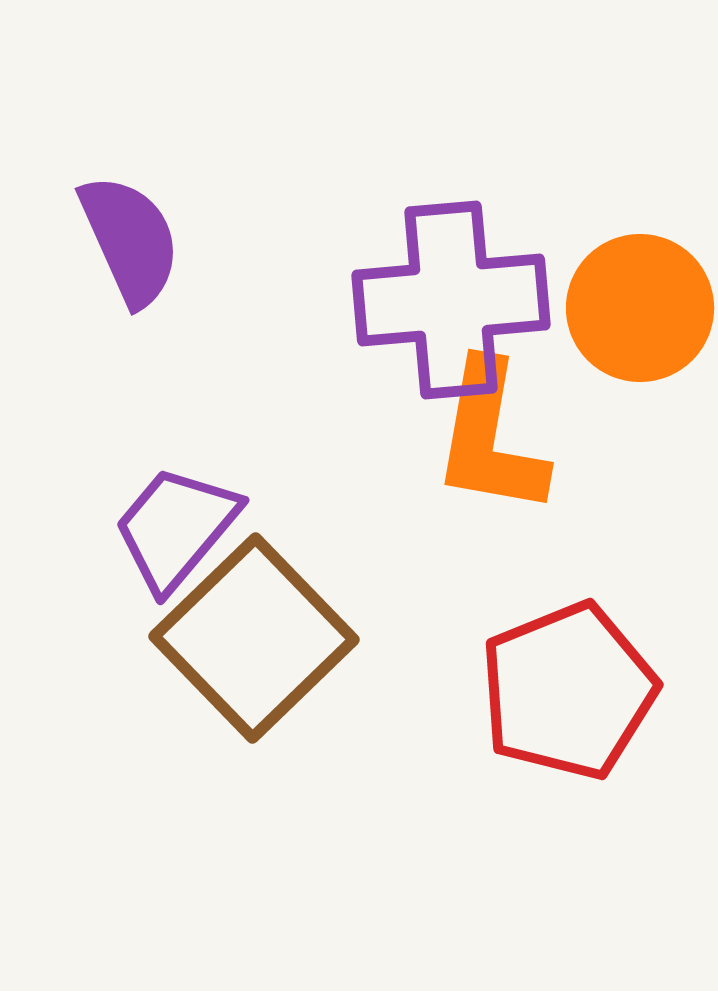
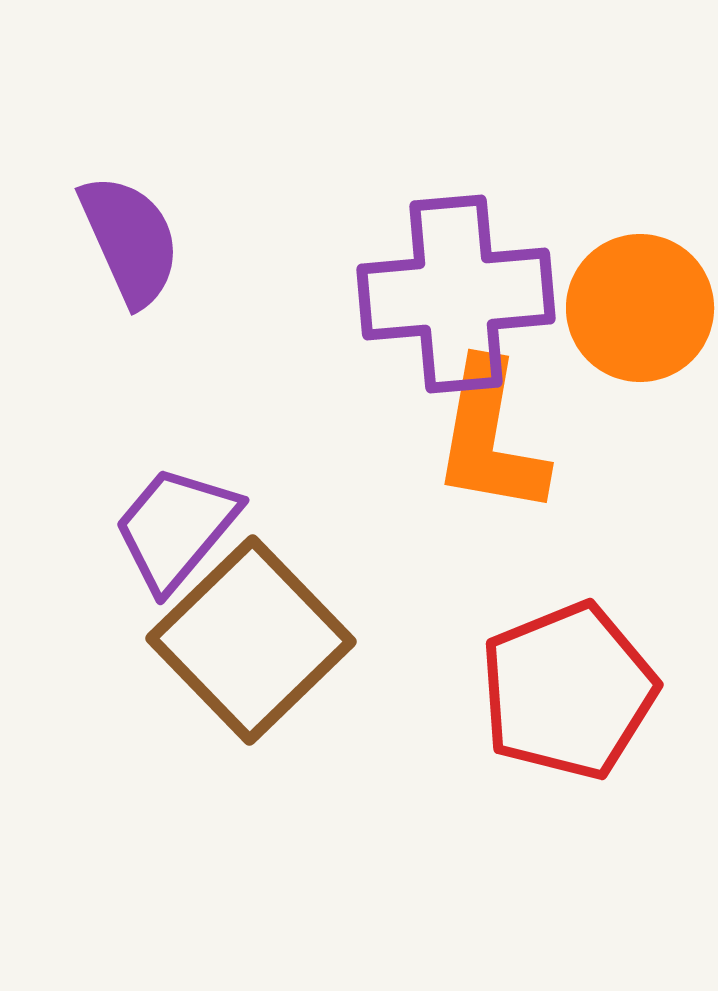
purple cross: moved 5 px right, 6 px up
brown square: moved 3 px left, 2 px down
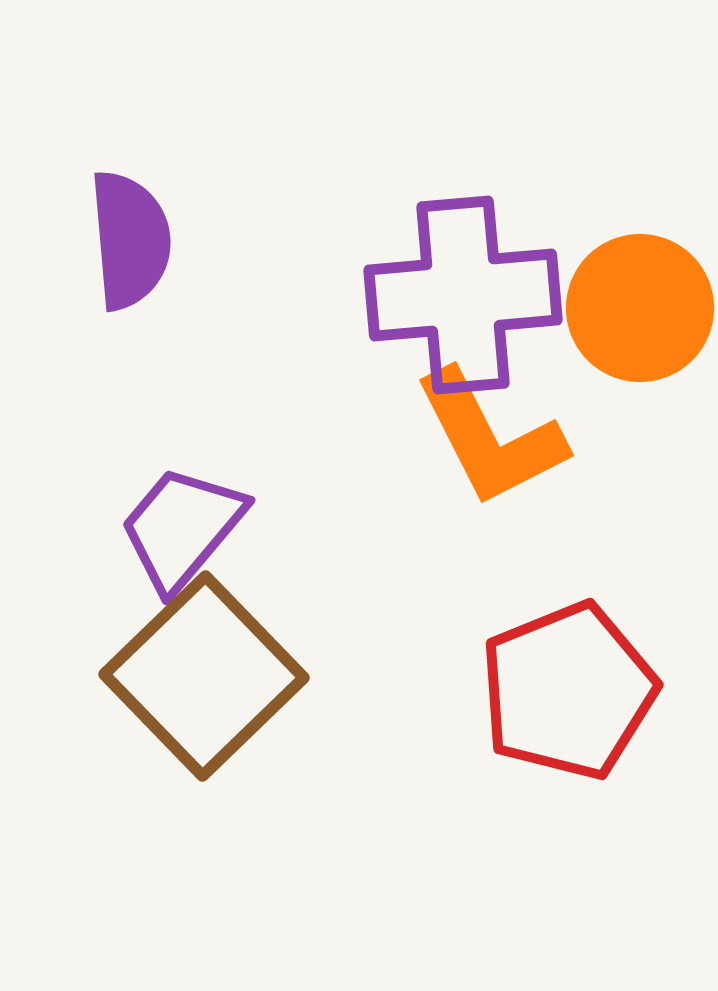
purple semicircle: rotated 19 degrees clockwise
purple cross: moved 7 px right, 1 px down
orange L-shape: rotated 37 degrees counterclockwise
purple trapezoid: moved 6 px right
brown square: moved 47 px left, 36 px down
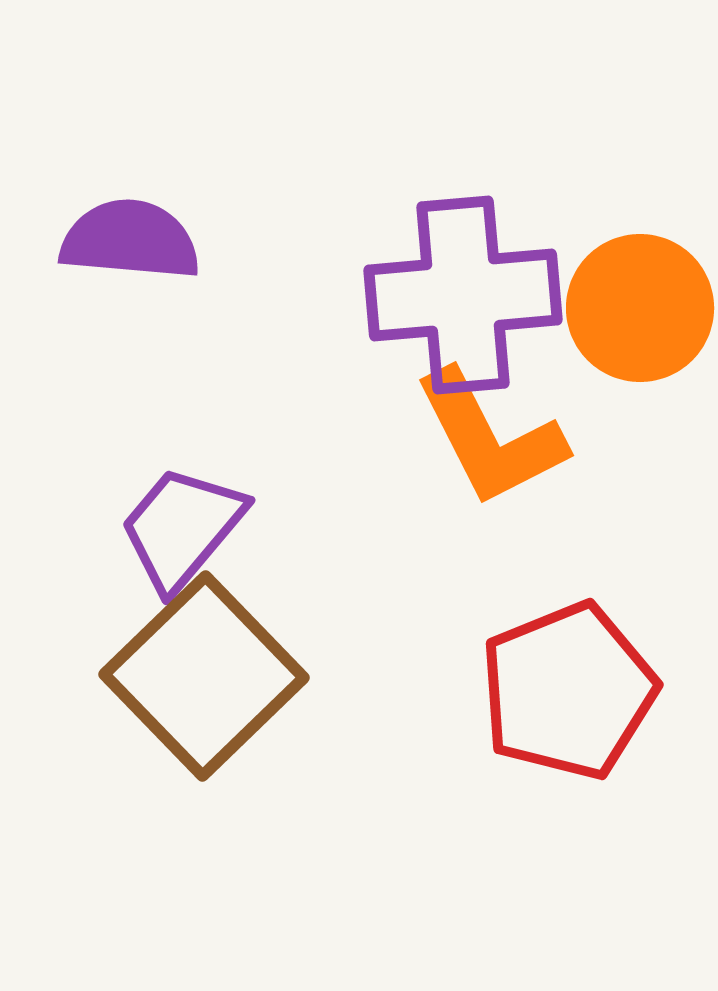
purple semicircle: rotated 80 degrees counterclockwise
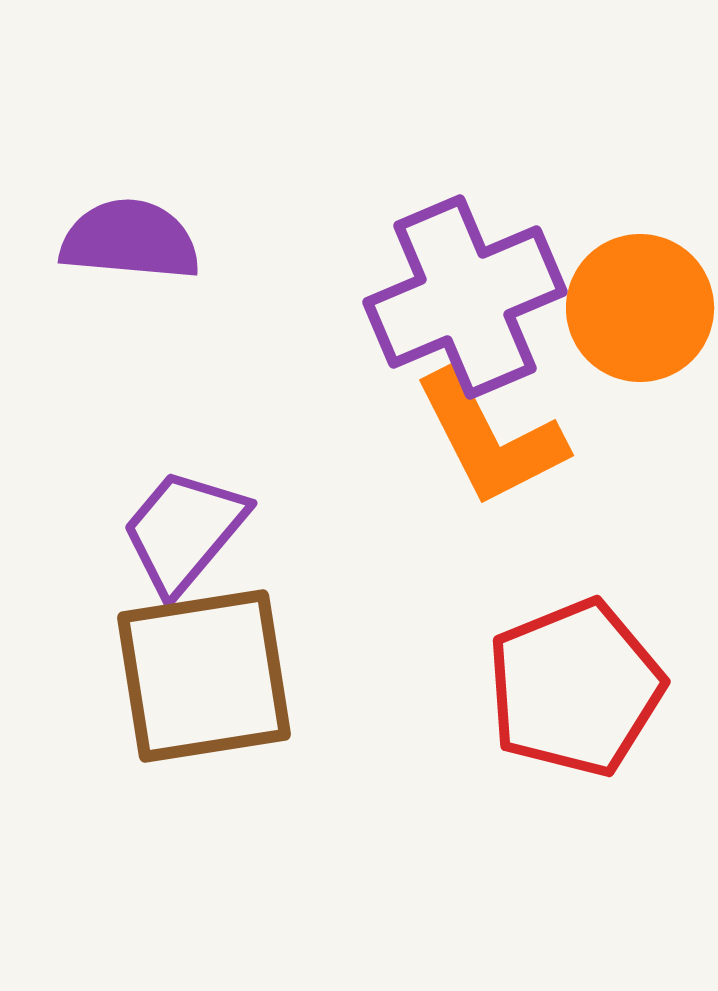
purple cross: moved 2 px right, 2 px down; rotated 18 degrees counterclockwise
purple trapezoid: moved 2 px right, 3 px down
brown square: rotated 35 degrees clockwise
red pentagon: moved 7 px right, 3 px up
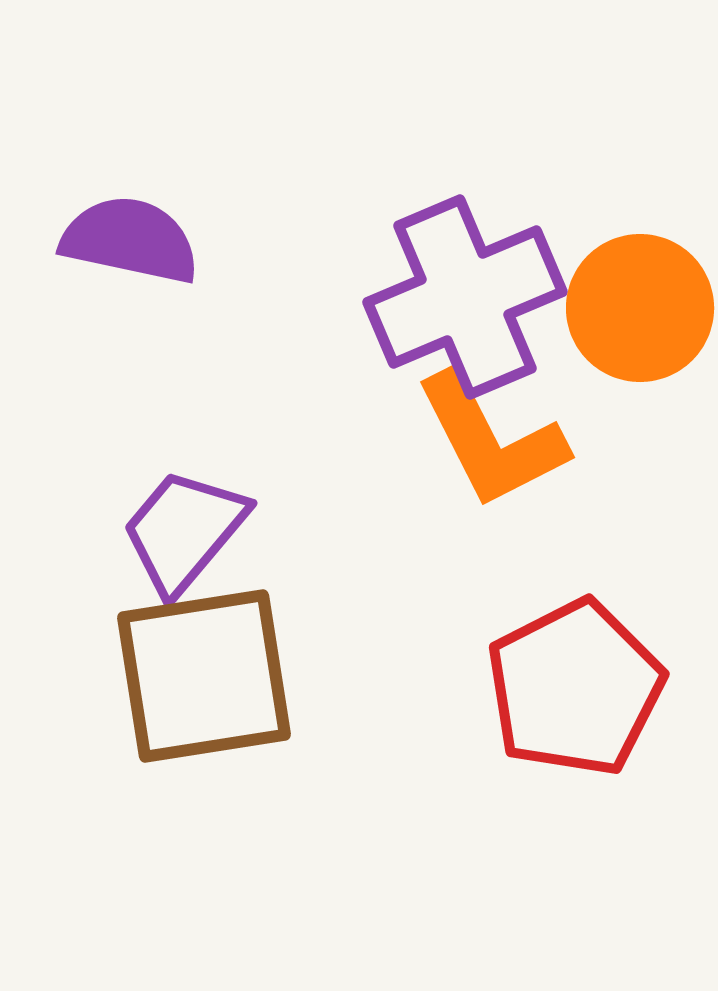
purple semicircle: rotated 7 degrees clockwise
orange L-shape: moved 1 px right, 2 px down
red pentagon: rotated 5 degrees counterclockwise
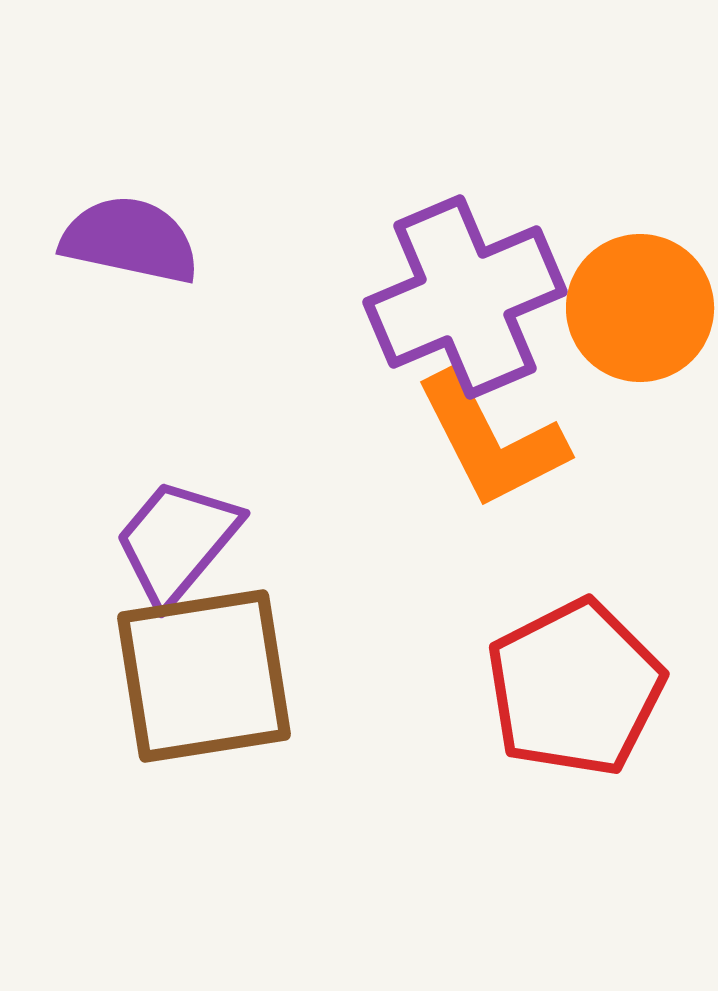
purple trapezoid: moved 7 px left, 10 px down
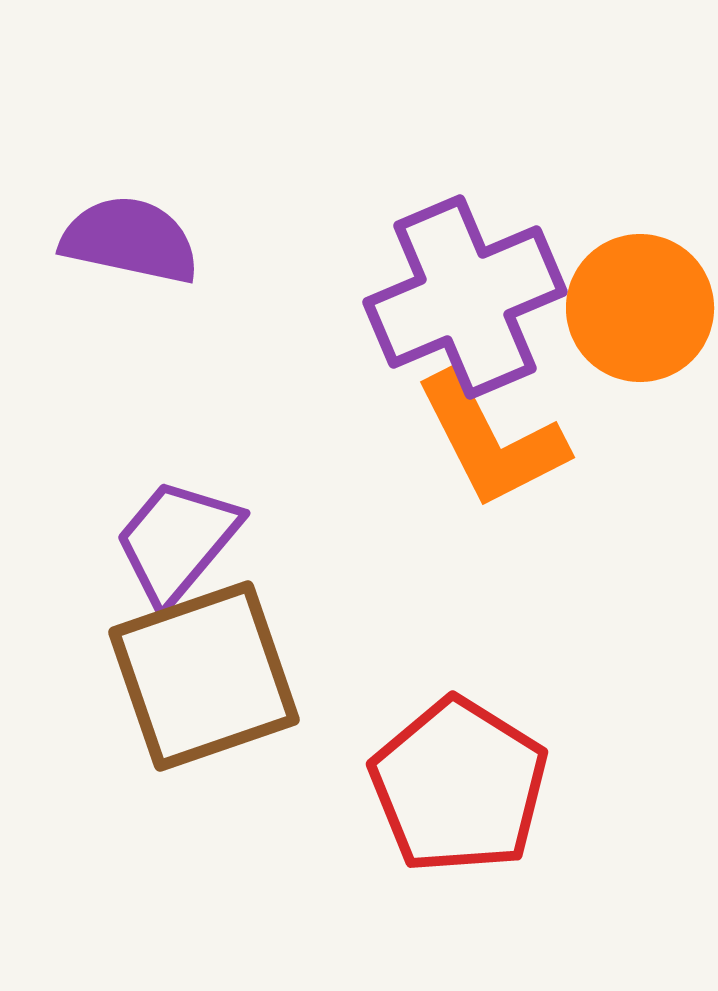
brown square: rotated 10 degrees counterclockwise
red pentagon: moved 116 px left, 98 px down; rotated 13 degrees counterclockwise
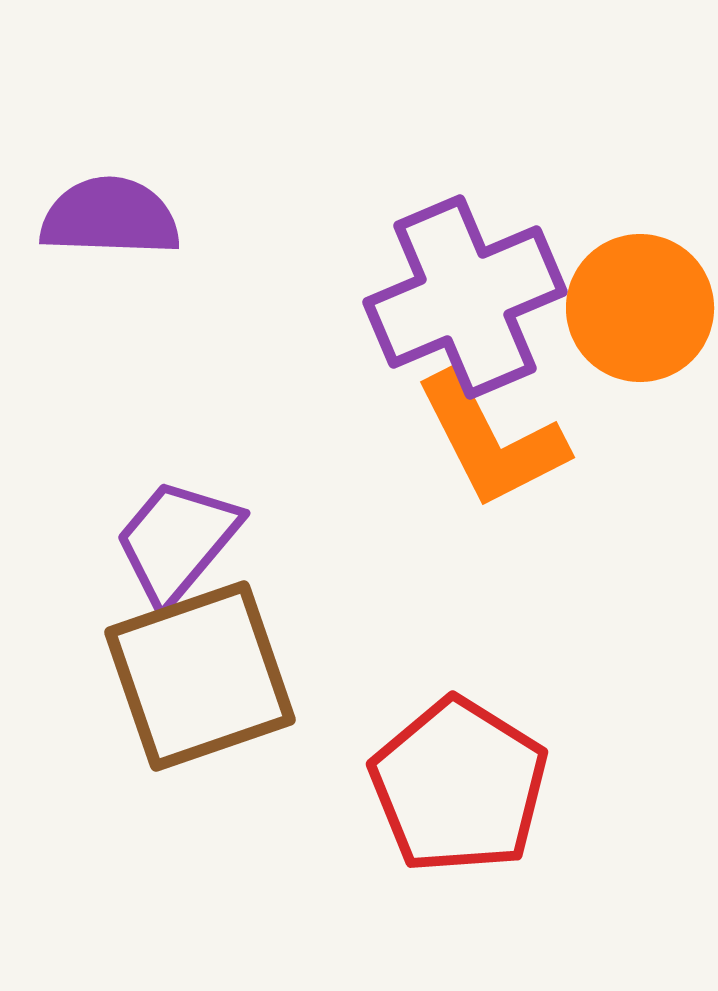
purple semicircle: moved 20 px left, 23 px up; rotated 10 degrees counterclockwise
brown square: moved 4 px left
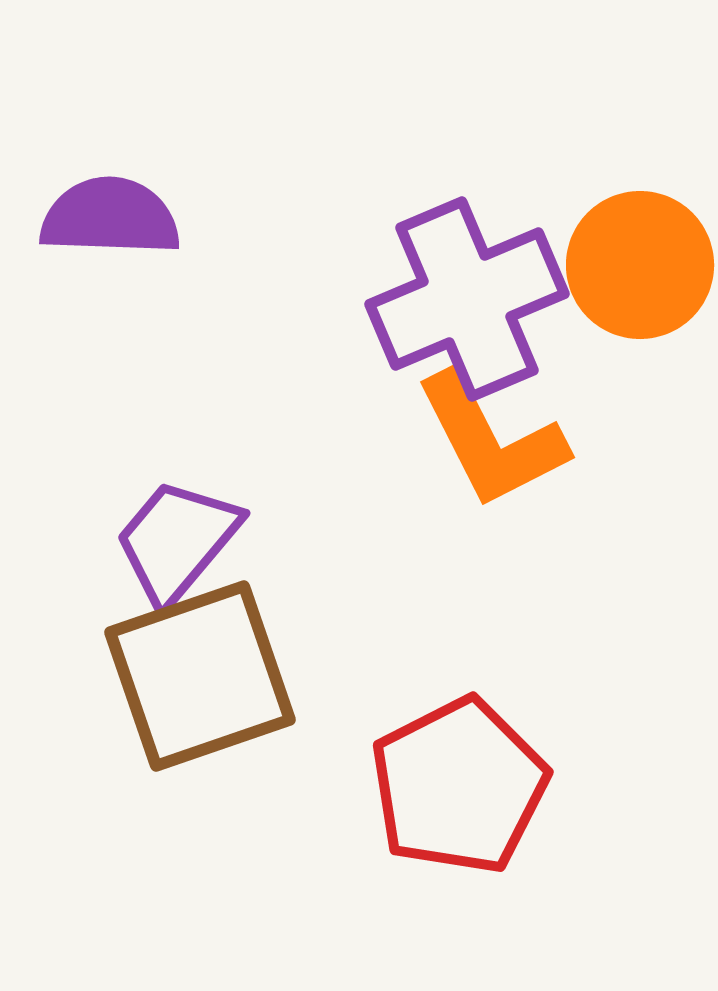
purple cross: moved 2 px right, 2 px down
orange circle: moved 43 px up
red pentagon: rotated 13 degrees clockwise
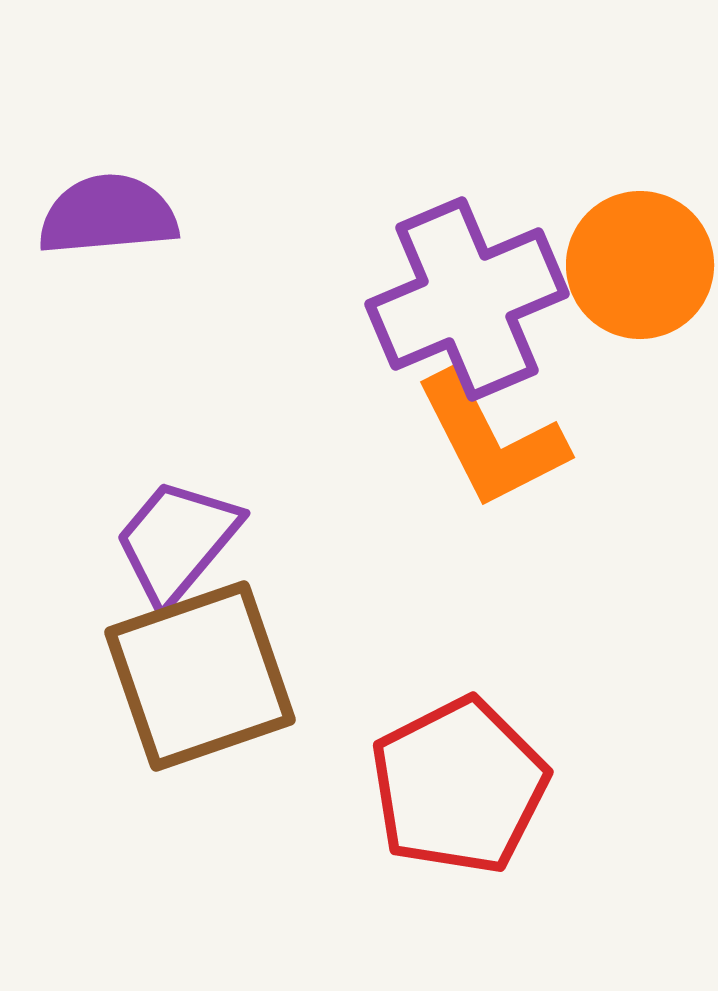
purple semicircle: moved 2 px left, 2 px up; rotated 7 degrees counterclockwise
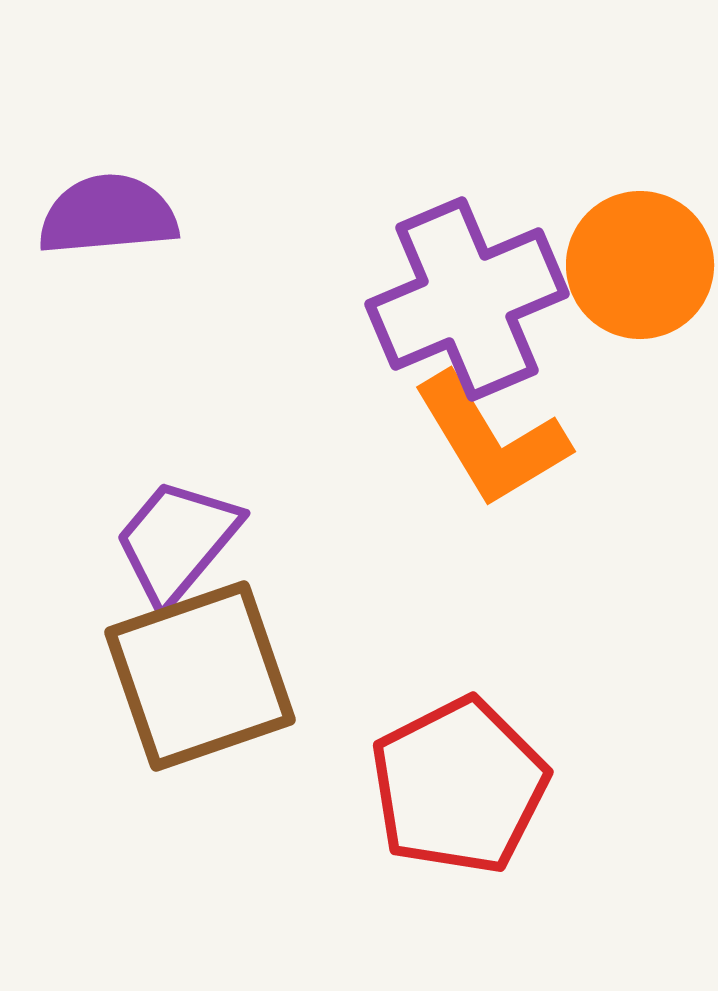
orange L-shape: rotated 4 degrees counterclockwise
